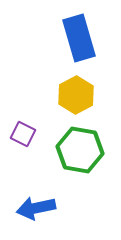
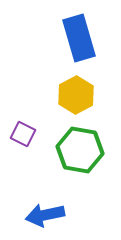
blue arrow: moved 9 px right, 7 px down
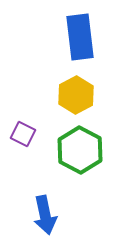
blue rectangle: moved 1 px right, 1 px up; rotated 9 degrees clockwise
green hexagon: rotated 18 degrees clockwise
blue arrow: rotated 90 degrees counterclockwise
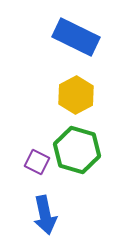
blue rectangle: moved 4 px left; rotated 57 degrees counterclockwise
purple square: moved 14 px right, 28 px down
green hexagon: moved 3 px left; rotated 12 degrees counterclockwise
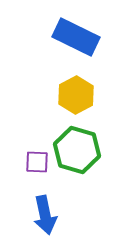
purple square: rotated 25 degrees counterclockwise
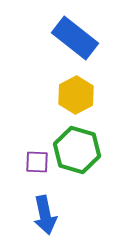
blue rectangle: moved 1 px left, 1 px down; rotated 12 degrees clockwise
